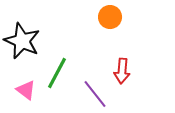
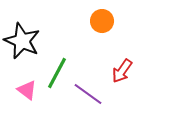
orange circle: moved 8 px left, 4 px down
red arrow: rotated 30 degrees clockwise
pink triangle: moved 1 px right
purple line: moved 7 px left; rotated 16 degrees counterclockwise
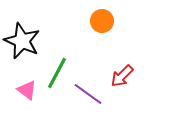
red arrow: moved 5 px down; rotated 10 degrees clockwise
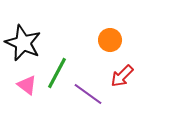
orange circle: moved 8 px right, 19 px down
black star: moved 1 px right, 2 px down
pink triangle: moved 5 px up
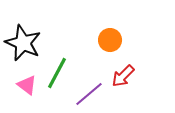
red arrow: moved 1 px right
purple line: moved 1 px right; rotated 76 degrees counterclockwise
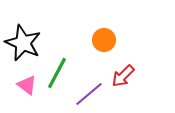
orange circle: moved 6 px left
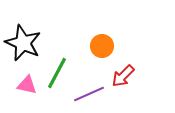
orange circle: moved 2 px left, 6 px down
pink triangle: rotated 25 degrees counterclockwise
purple line: rotated 16 degrees clockwise
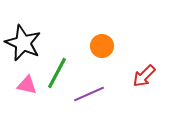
red arrow: moved 21 px right
